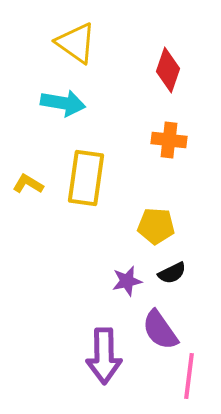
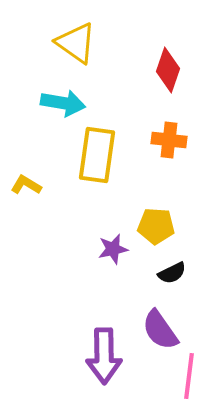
yellow rectangle: moved 11 px right, 23 px up
yellow L-shape: moved 2 px left, 1 px down
purple star: moved 14 px left, 32 px up
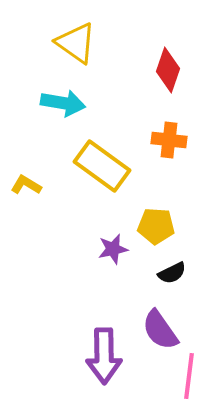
yellow rectangle: moved 5 px right, 11 px down; rotated 62 degrees counterclockwise
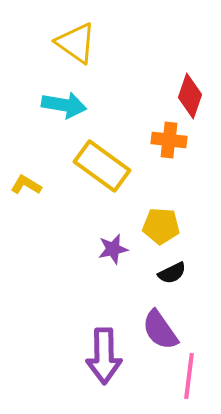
red diamond: moved 22 px right, 26 px down
cyan arrow: moved 1 px right, 2 px down
yellow pentagon: moved 5 px right
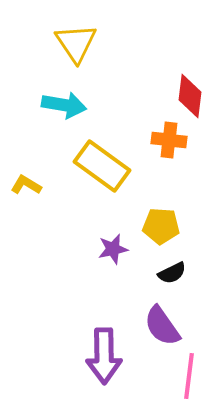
yellow triangle: rotated 21 degrees clockwise
red diamond: rotated 12 degrees counterclockwise
purple semicircle: moved 2 px right, 4 px up
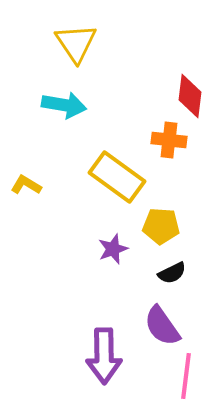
yellow rectangle: moved 15 px right, 11 px down
purple star: rotated 8 degrees counterclockwise
pink line: moved 3 px left
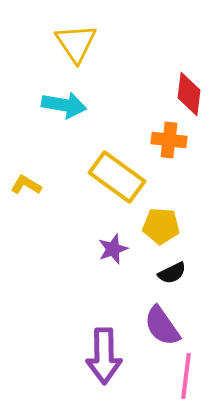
red diamond: moved 1 px left, 2 px up
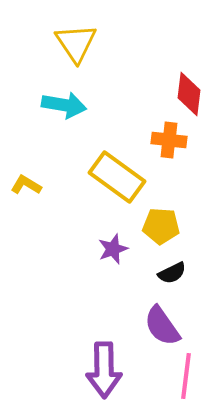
purple arrow: moved 14 px down
